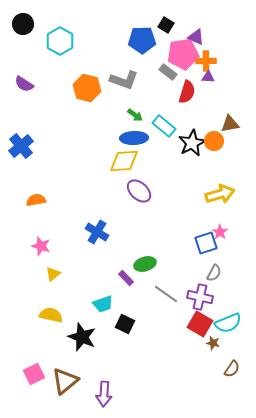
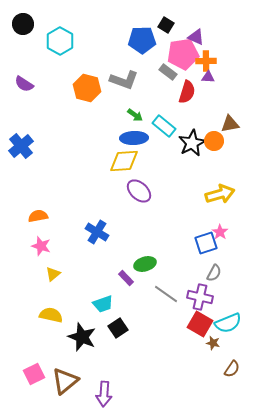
orange semicircle at (36, 200): moved 2 px right, 16 px down
black square at (125, 324): moved 7 px left, 4 px down; rotated 30 degrees clockwise
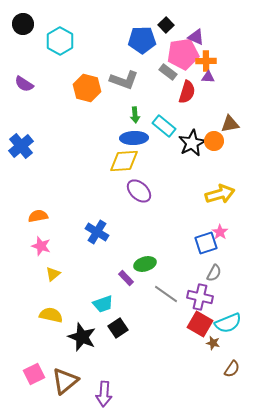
black square at (166, 25): rotated 14 degrees clockwise
green arrow at (135, 115): rotated 49 degrees clockwise
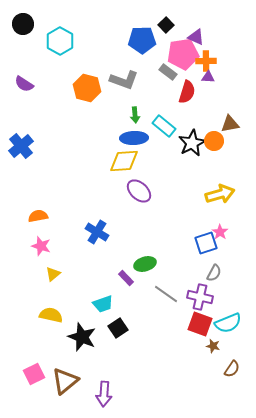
red square at (200, 324): rotated 10 degrees counterclockwise
brown star at (213, 343): moved 3 px down
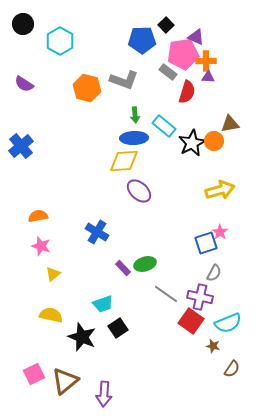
yellow arrow at (220, 194): moved 4 px up
purple rectangle at (126, 278): moved 3 px left, 10 px up
red square at (200, 324): moved 9 px left, 3 px up; rotated 15 degrees clockwise
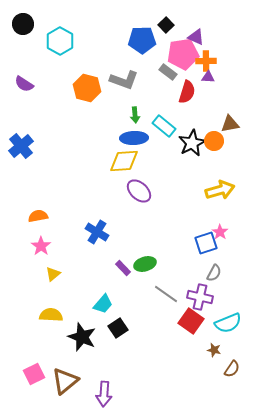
pink star at (41, 246): rotated 18 degrees clockwise
cyan trapezoid at (103, 304): rotated 30 degrees counterclockwise
yellow semicircle at (51, 315): rotated 10 degrees counterclockwise
brown star at (213, 346): moved 1 px right, 4 px down
